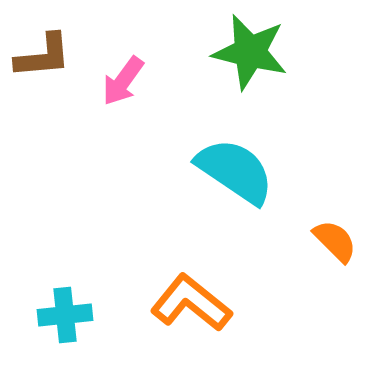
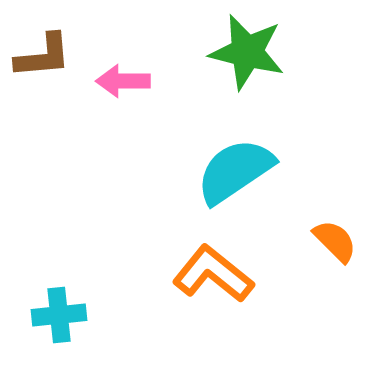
green star: moved 3 px left
pink arrow: rotated 54 degrees clockwise
cyan semicircle: rotated 68 degrees counterclockwise
orange L-shape: moved 22 px right, 29 px up
cyan cross: moved 6 px left
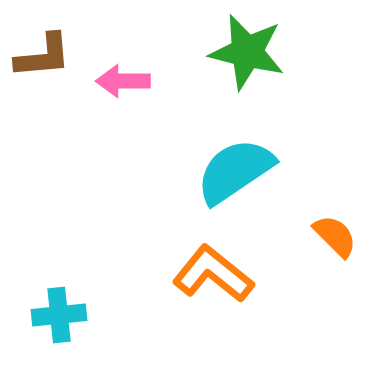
orange semicircle: moved 5 px up
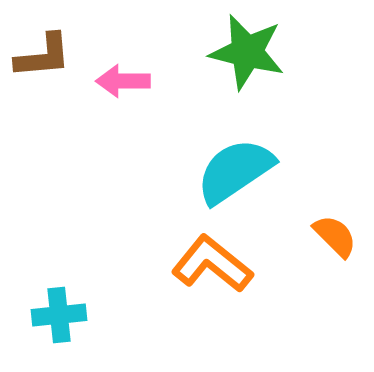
orange L-shape: moved 1 px left, 10 px up
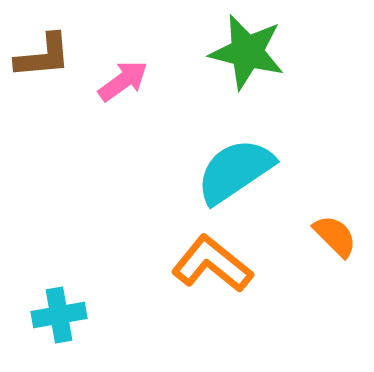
pink arrow: rotated 144 degrees clockwise
cyan cross: rotated 4 degrees counterclockwise
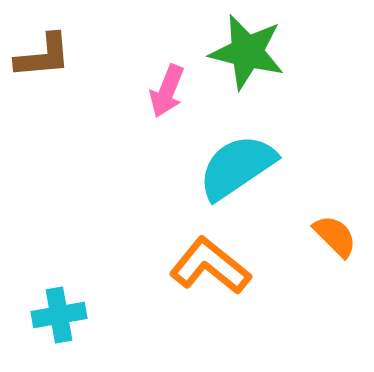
pink arrow: moved 44 px right, 10 px down; rotated 148 degrees clockwise
cyan semicircle: moved 2 px right, 4 px up
orange L-shape: moved 2 px left, 2 px down
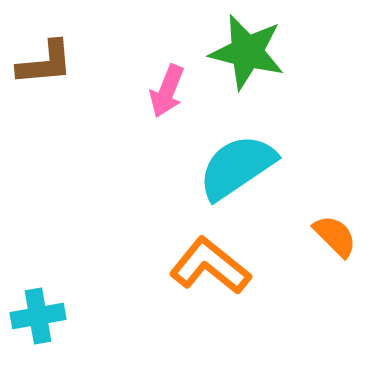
brown L-shape: moved 2 px right, 7 px down
cyan cross: moved 21 px left, 1 px down
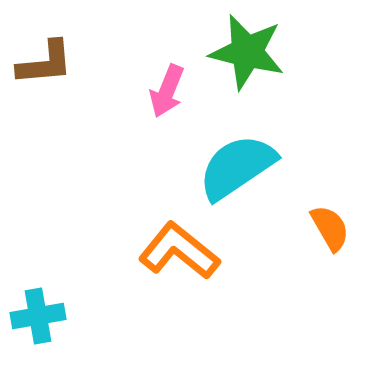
orange semicircle: moved 5 px left, 8 px up; rotated 15 degrees clockwise
orange L-shape: moved 31 px left, 15 px up
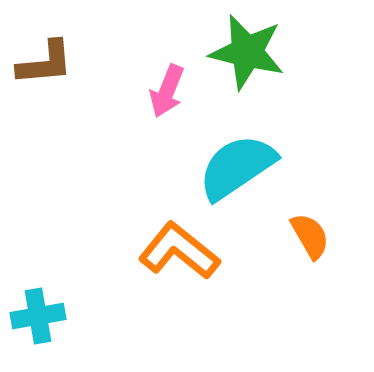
orange semicircle: moved 20 px left, 8 px down
